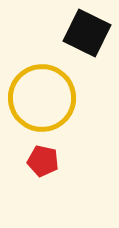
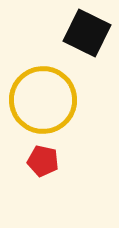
yellow circle: moved 1 px right, 2 px down
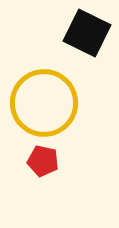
yellow circle: moved 1 px right, 3 px down
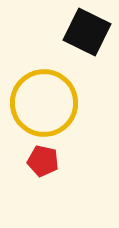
black square: moved 1 px up
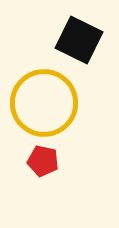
black square: moved 8 px left, 8 px down
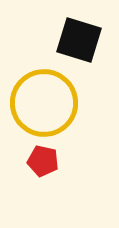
black square: rotated 9 degrees counterclockwise
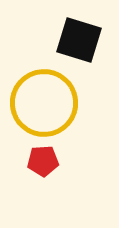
red pentagon: rotated 16 degrees counterclockwise
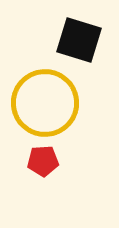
yellow circle: moved 1 px right
